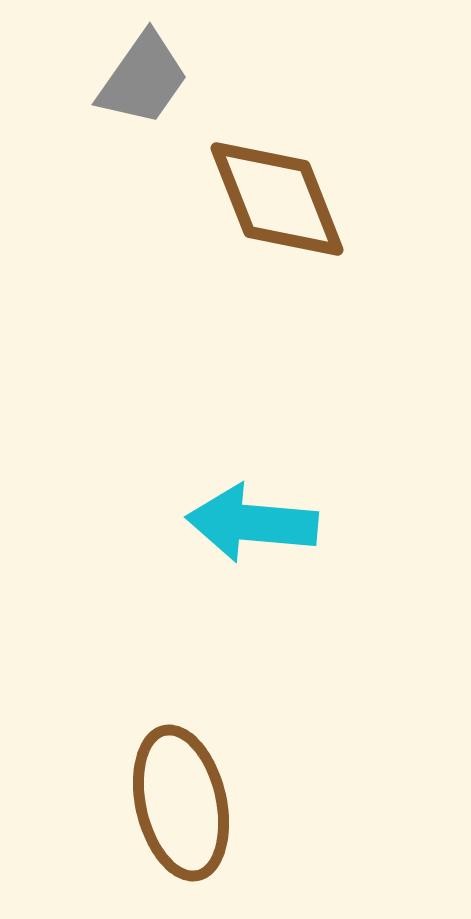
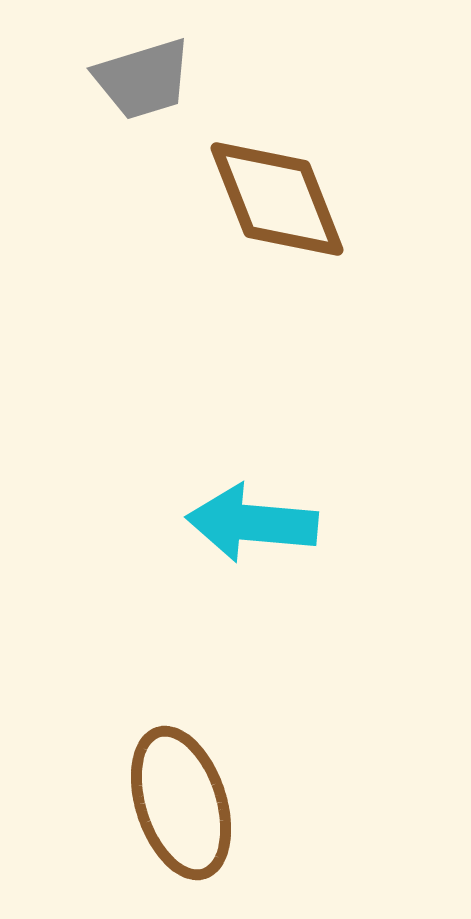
gray trapezoid: rotated 38 degrees clockwise
brown ellipse: rotated 5 degrees counterclockwise
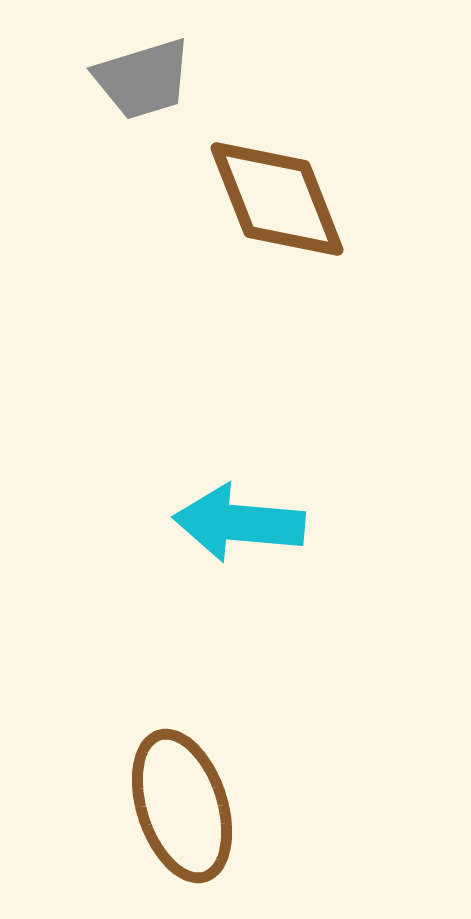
cyan arrow: moved 13 px left
brown ellipse: moved 1 px right, 3 px down
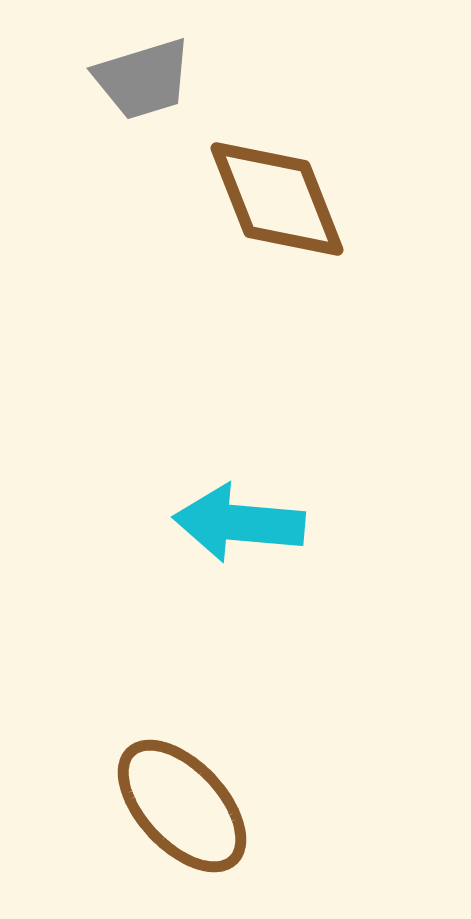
brown ellipse: rotated 25 degrees counterclockwise
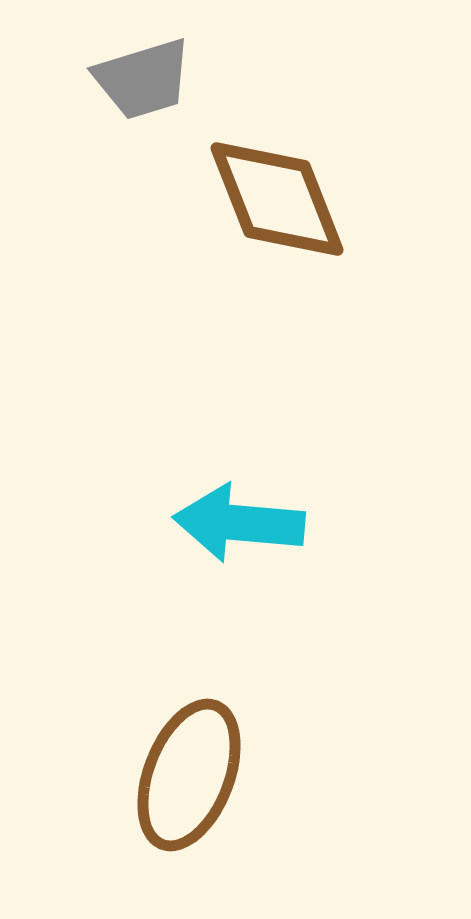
brown ellipse: moved 7 px right, 31 px up; rotated 64 degrees clockwise
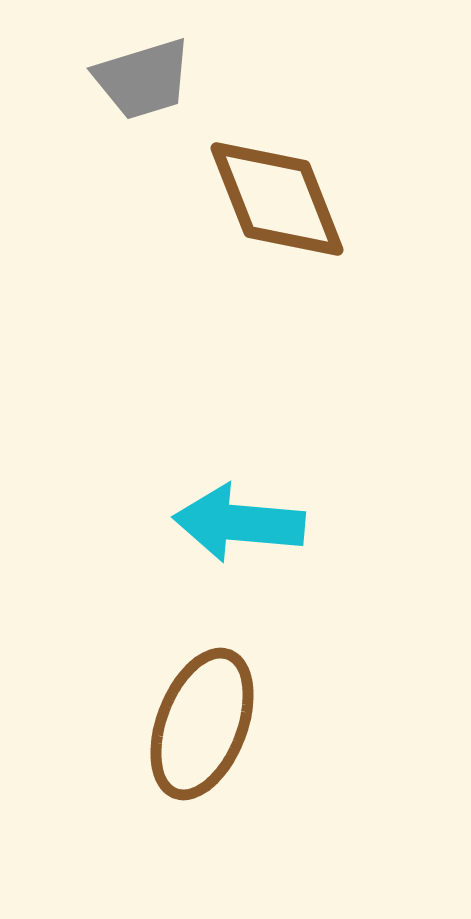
brown ellipse: moved 13 px right, 51 px up
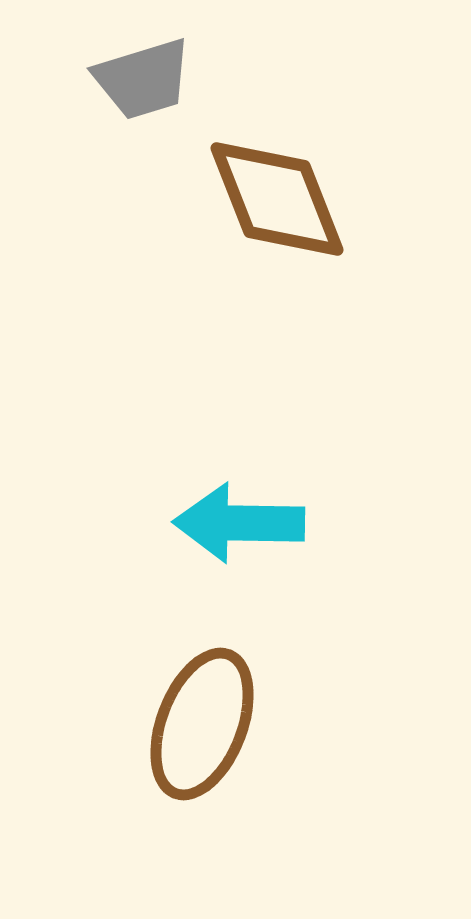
cyan arrow: rotated 4 degrees counterclockwise
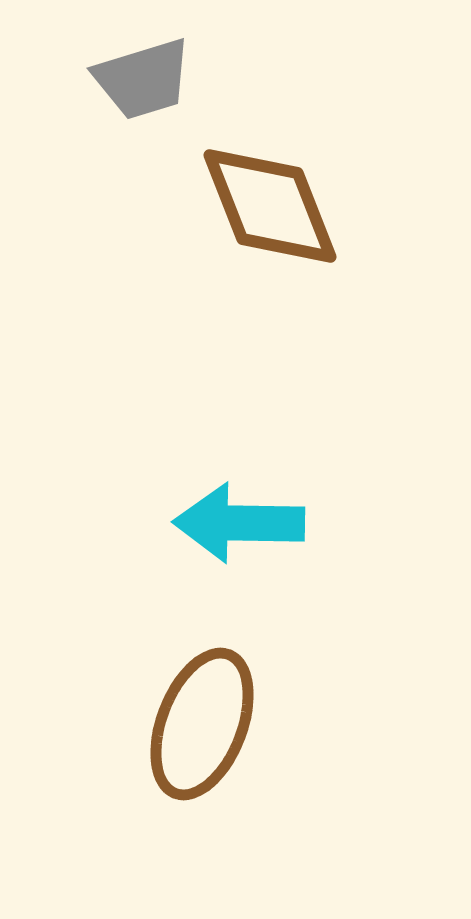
brown diamond: moved 7 px left, 7 px down
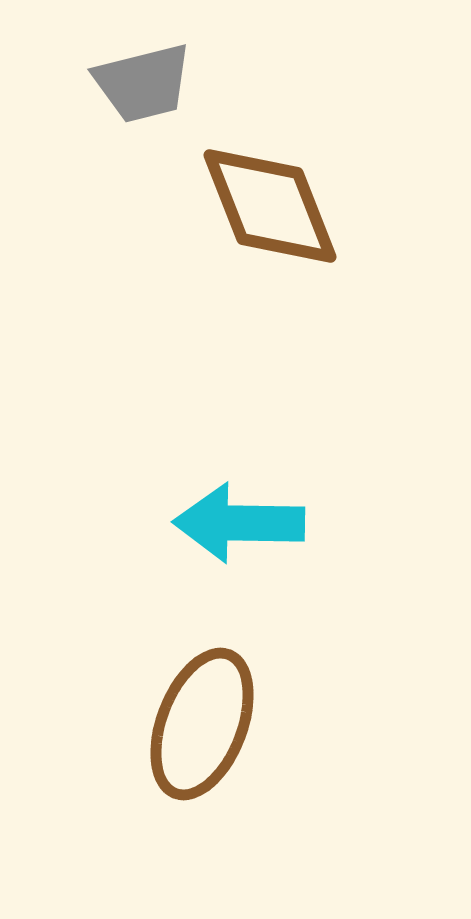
gray trapezoid: moved 4 px down; rotated 3 degrees clockwise
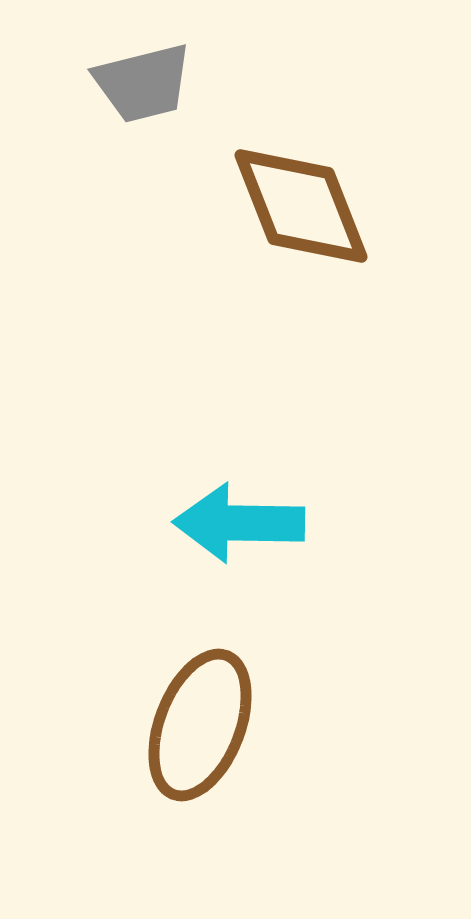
brown diamond: moved 31 px right
brown ellipse: moved 2 px left, 1 px down
